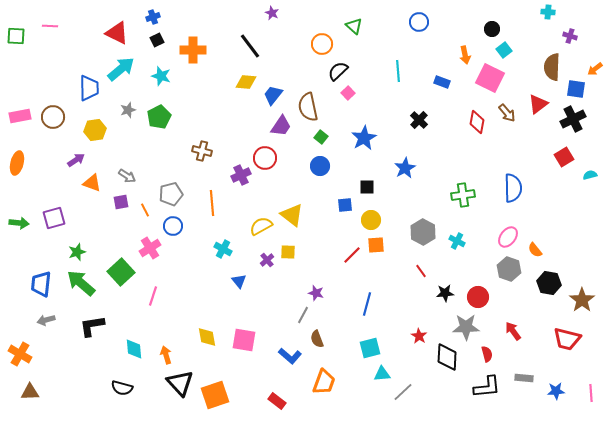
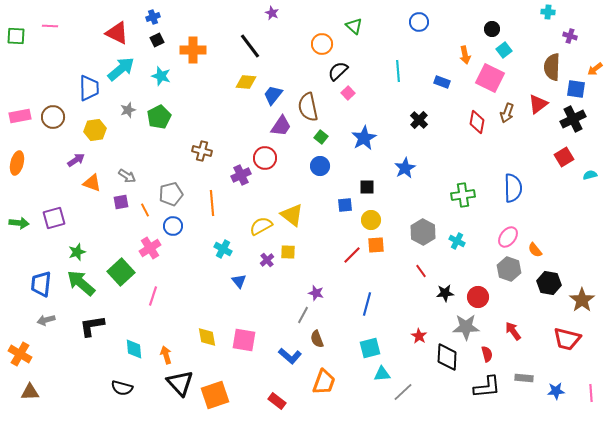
brown arrow at (507, 113): rotated 60 degrees clockwise
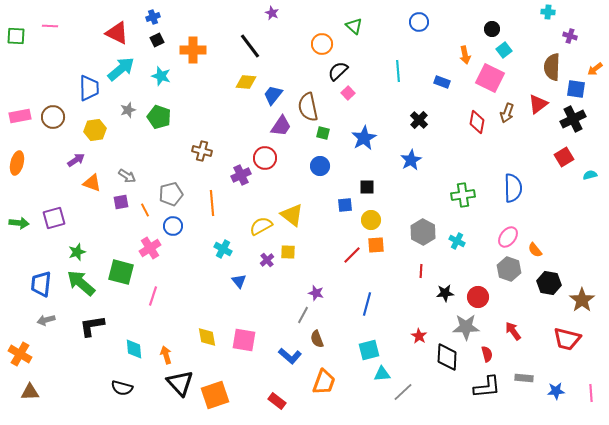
green pentagon at (159, 117): rotated 25 degrees counterclockwise
green square at (321, 137): moved 2 px right, 4 px up; rotated 24 degrees counterclockwise
blue star at (405, 168): moved 6 px right, 8 px up
red line at (421, 271): rotated 40 degrees clockwise
green square at (121, 272): rotated 32 degrees counterclockwise
cyan square at (370, 348): moved 1 px left, 2 px down
